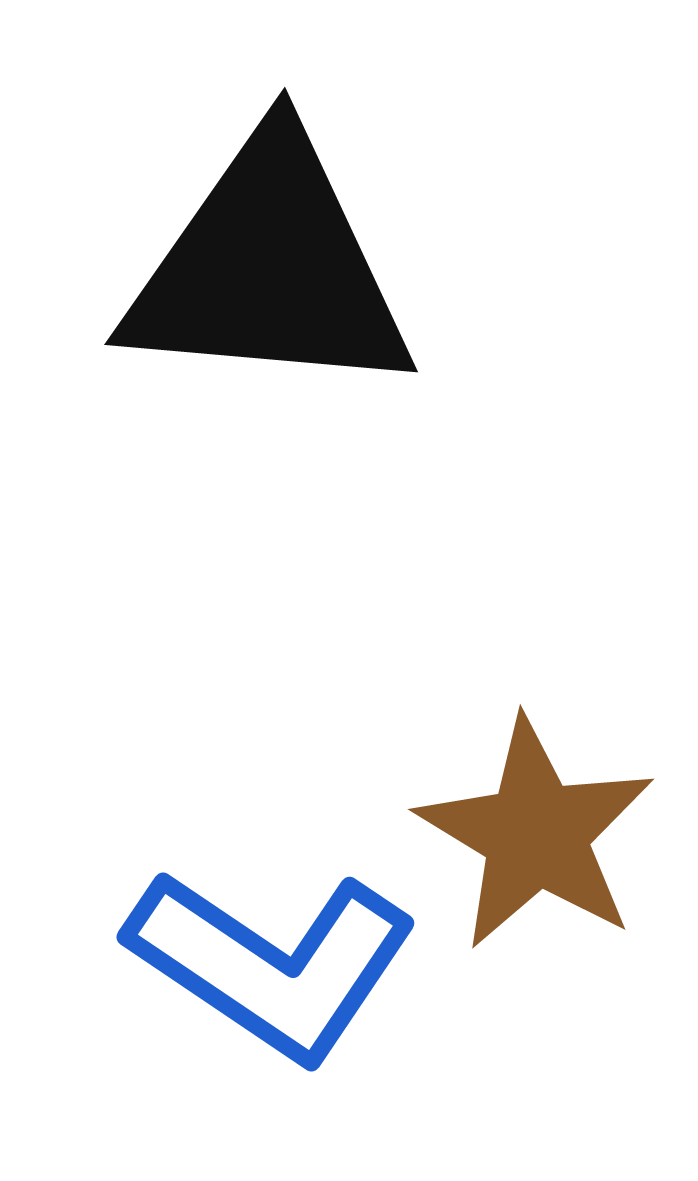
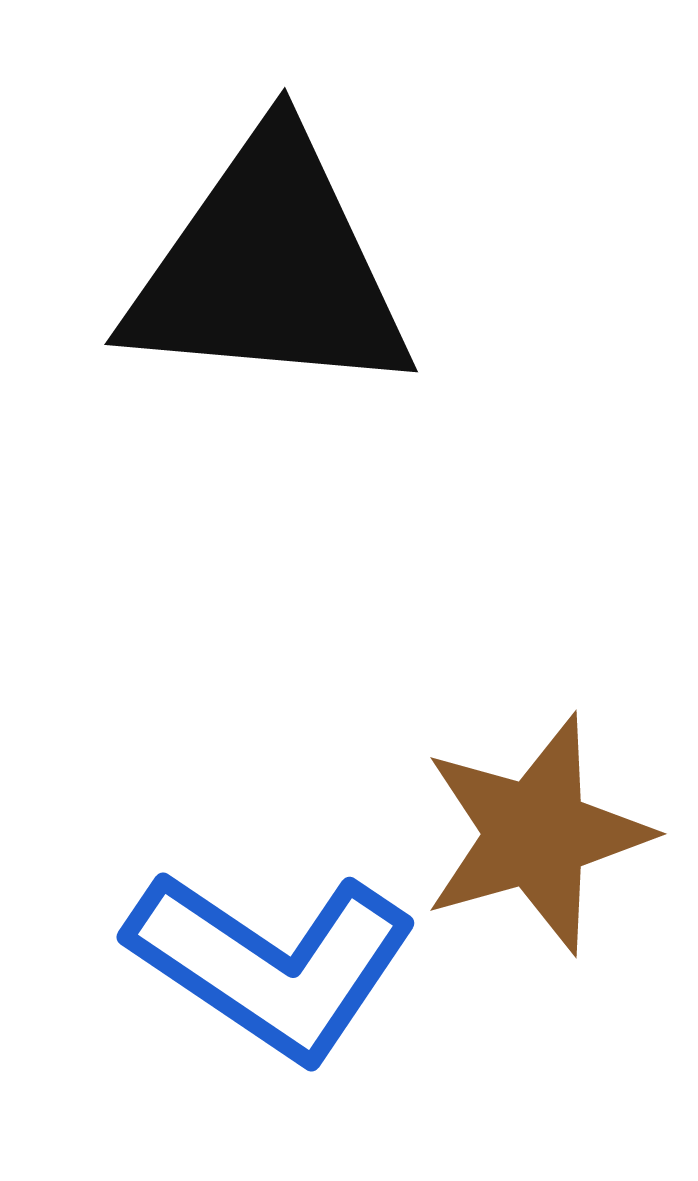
brown star: rotated 25 degrees clockwise
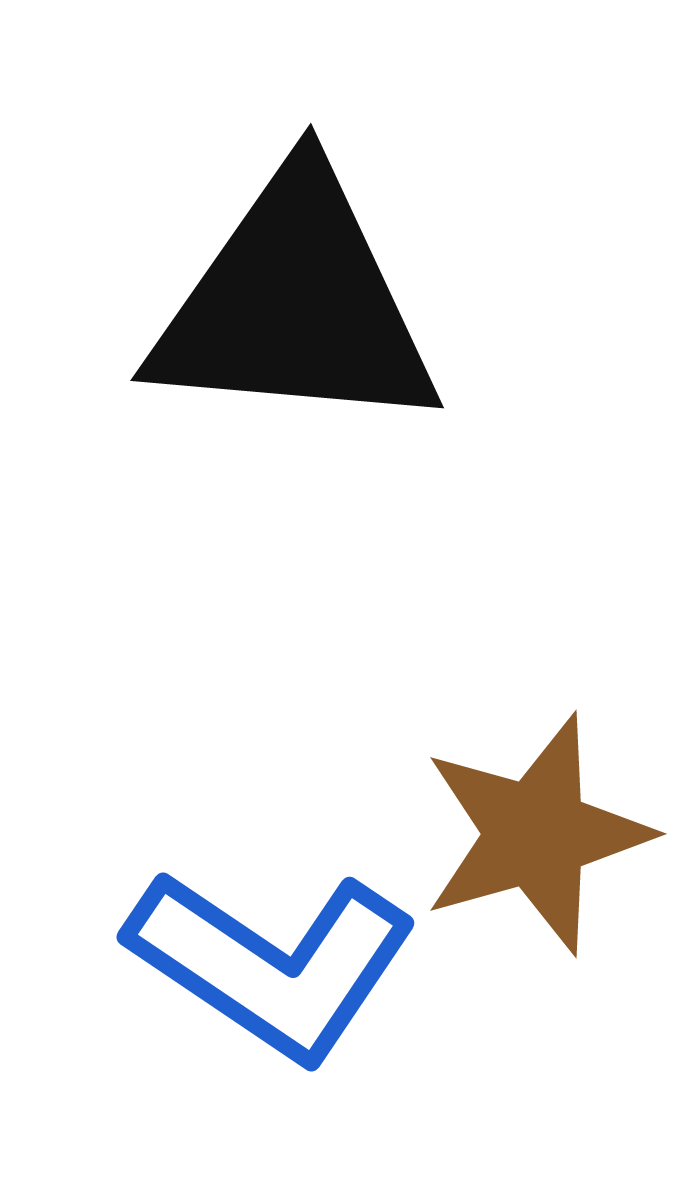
black triangle: moved 26 px right, 36 px down
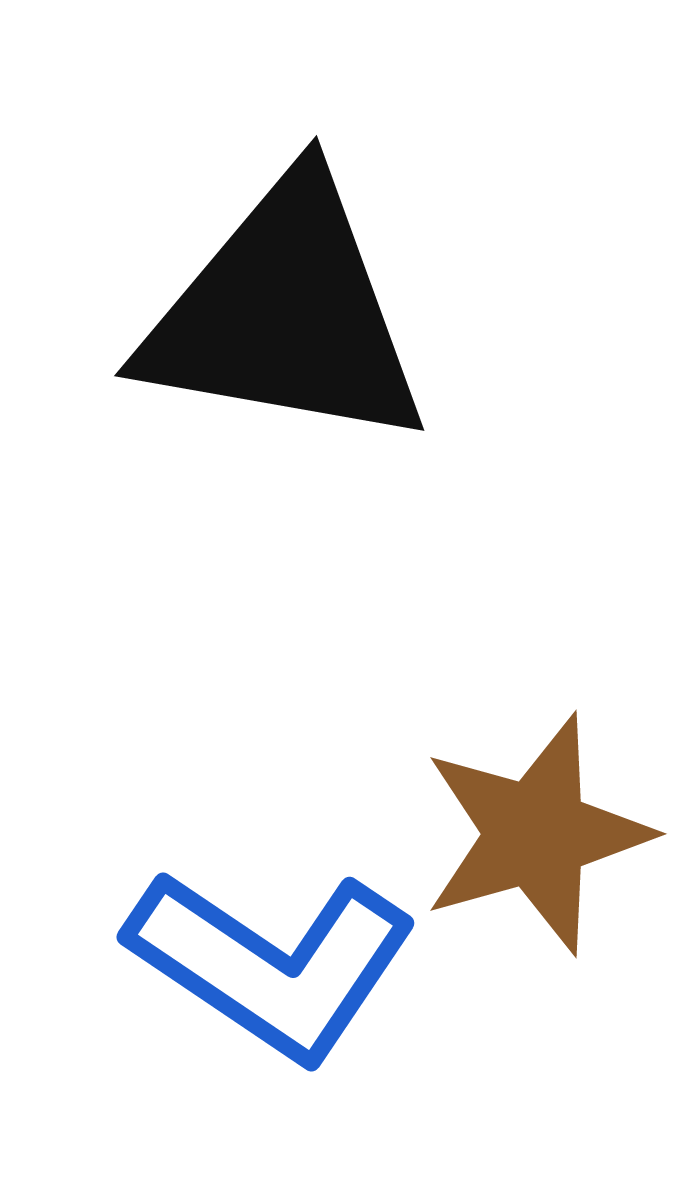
black triangle: moved 10 px left, 10 px down; rotated 5 degrees clockwise
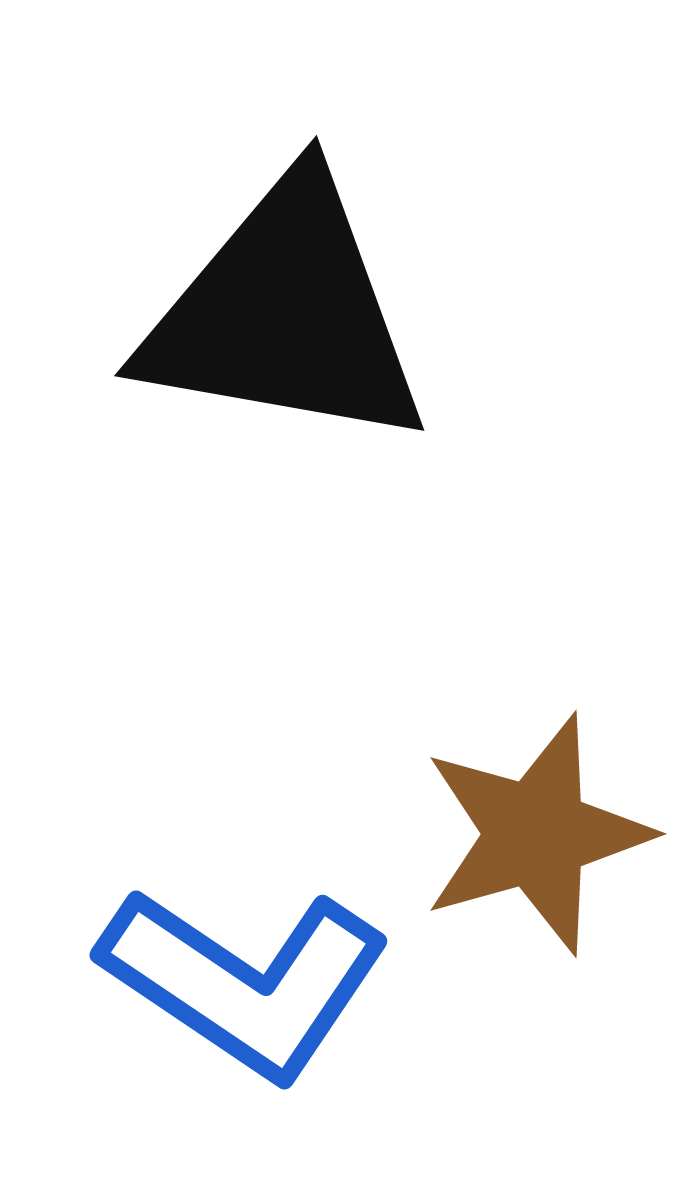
blue L-shape: moved 27 px left, 18 px down
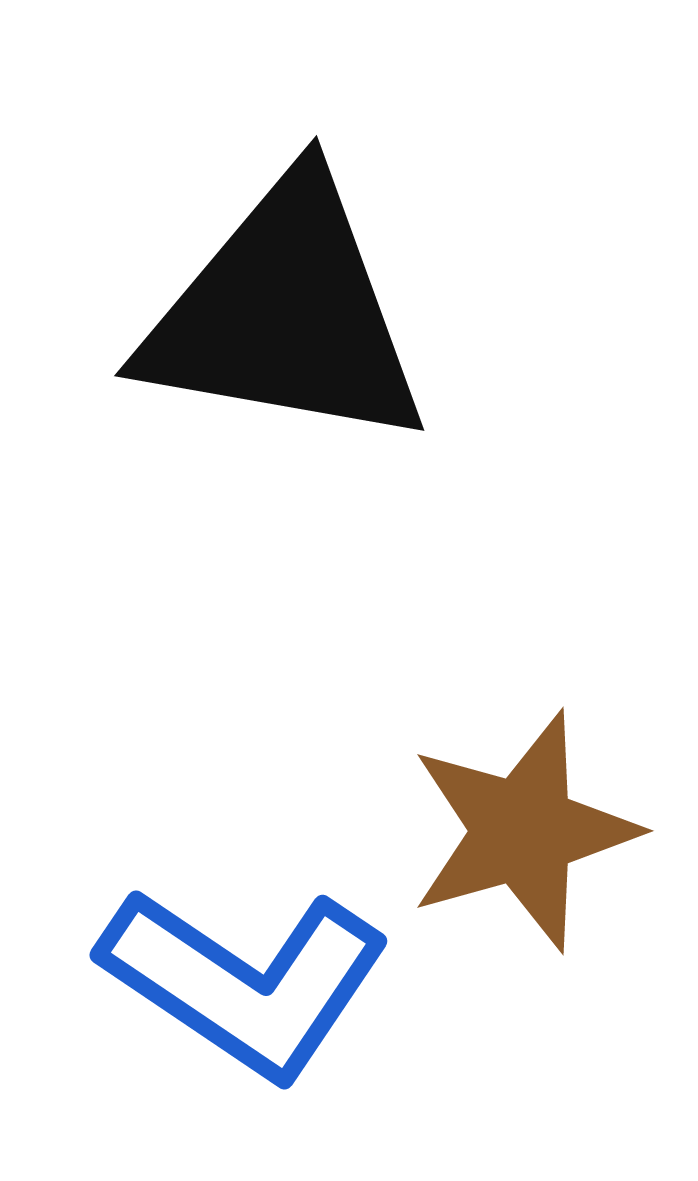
brown star: moved 13 px left, 3 px up
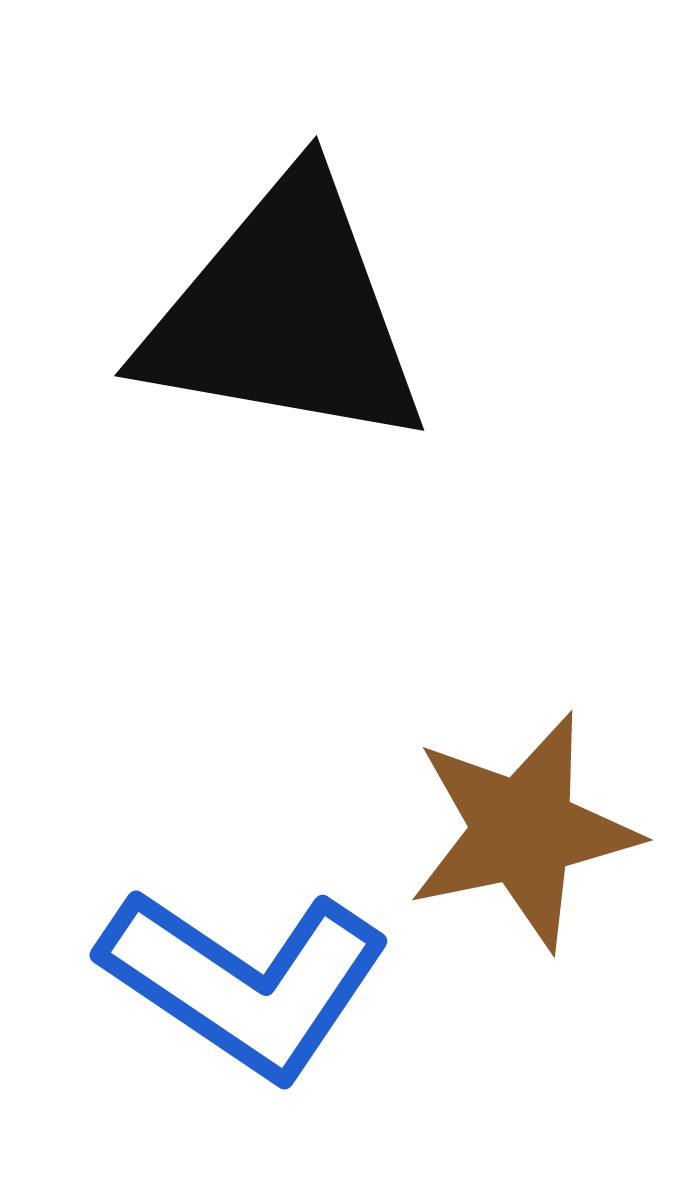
brown star: rotated 4 degrees clockwise
